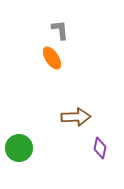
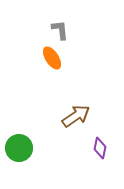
brown arrow: moved 1 px up; rotated 32 degrees counterclockwise
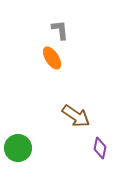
brown arrow: rotated 68 degrees clockwise
green circle: moved 1 px left
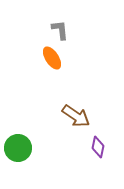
purple diamond: moved 2 px left, 1 px up
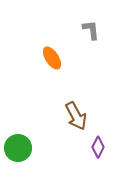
gray L-shape: moved 31 px right
brown arrow: rotated 28 degrees clockwise
purple diamond: rotated 15 degrees clockwise
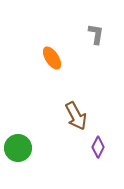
gray L-shape: moved 5 px right, 4 px down; rotated 15 degrees clockwise
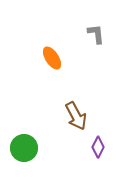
gray L-shape: rotated 15 degrees counterclockwise
green circle: moved 6 px right
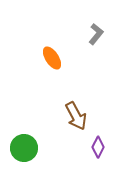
gray L-shape: rotated 45 degrees clockwise
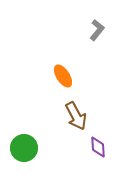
gray L-shape: moved 1 px right, 4 px up
orange ellipse: moved 11 px right, 18 px down
purple diamond: rotated 30 degrees counterclockwise
